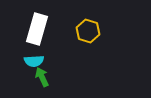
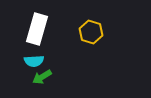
yellow hexagon: moved 3 px right, 1 px down
green arrow: rotated 96 degrees counterclockwise
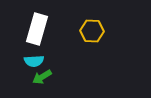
yellow hexagon: moved 1 px right, 1 px up; rotated 15 degrees counterclockwise
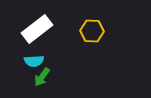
white rectangle: rotated 36 degrees clockwise
green arrow: rotated 24 degrees counterclockwise
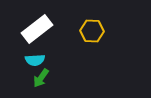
cyan semicircle: moved 1 px right, 1 px up
green arrow: moved 1 px left, 1 px down
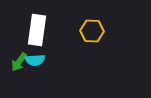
white rectangle: moved 1 px down; rotated 44 degrees counterclockwise
green arrow: moved 22 px left, 16 px up
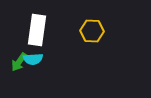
cyan semicircle: moved 2 px left, 1 px up
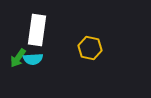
yellow hexagon: moved 2 px left, 17 px down; rotated 10 degrees clockwise
green arrow: moved 1 px left, 4 px up
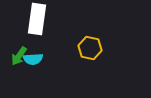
white rectangle: moved 11 px up
green arrow: moved 1 px right, 2 px up
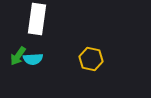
yellow hexagon: moved 1 px right, 11 px down
green arrow: moved 1 px left
